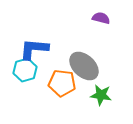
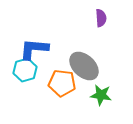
purple semicircle: rotated 72 degrees clockwise
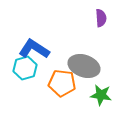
blue L-shape: rotated 28 degrees clockwise
gray ellipse: rotated 24 degrees counterclockwise
cyan hexagon: moved 2 px up
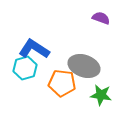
purple semicircle: rotated 66 degrees counterclockwise
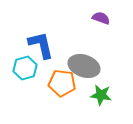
blue L-shape: moved 7 px right, 4 px up; rotated 44 degrees clockwise
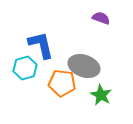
green star: rotated 20 degrees clockwise
